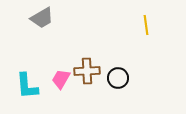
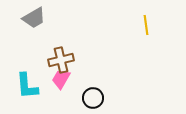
gray trapezoid: moved 8 px left
brown cross: moved 26 px left, 11 px up; rotated 10 degrees counterclockwise
black circle: moved 25 px left, 20 px down
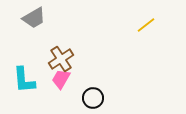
yellow line: rotated 60 degrees clockwise
brown cross: moved 1 px up; rotated 20 degrees counterclockwise
cyan L-shape: moved 3 px left, 6 px up
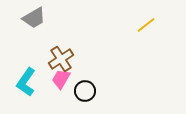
cyan L-shape: moved 2 px right, 2 px down; rotated 40 degrees clockwise
black circle: moved 8 px left, 7 px up
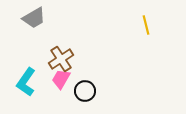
yellow line: rotated 66 degrees counterclockwise
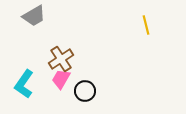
gray trapezoid: moved 2 px up
cyan L-shape: moved 2 px left, 2 px down
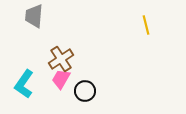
gray trapezoid: rotated 125 degrees clockwise
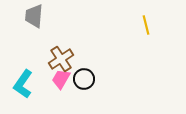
cyan L-shape: moved 1 px left
black circle: moved 1 px left, 12 px up
